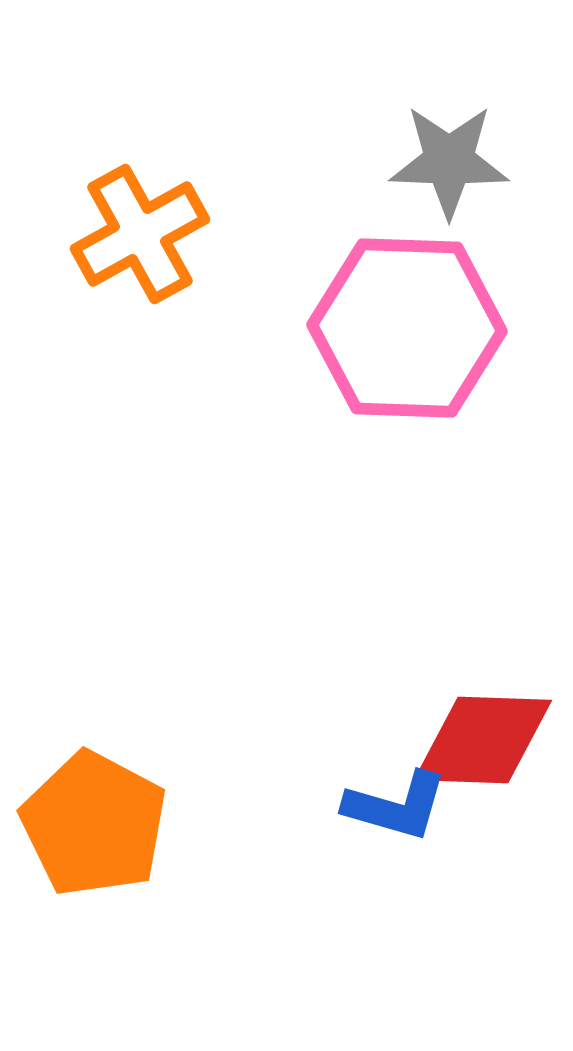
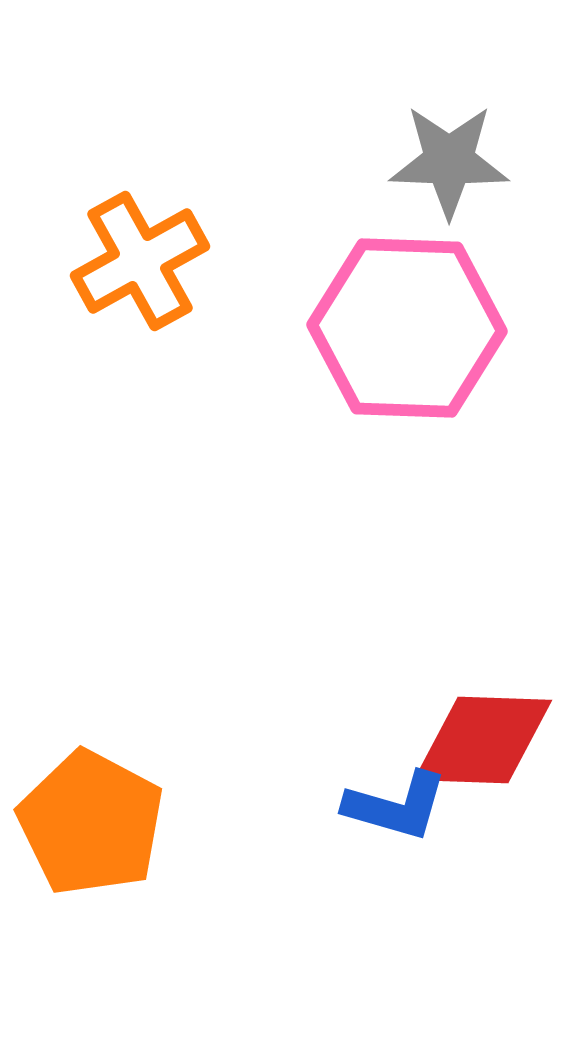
orange cross: moved 27 px down
orange pentagon: moved 3 px left, 1 px up
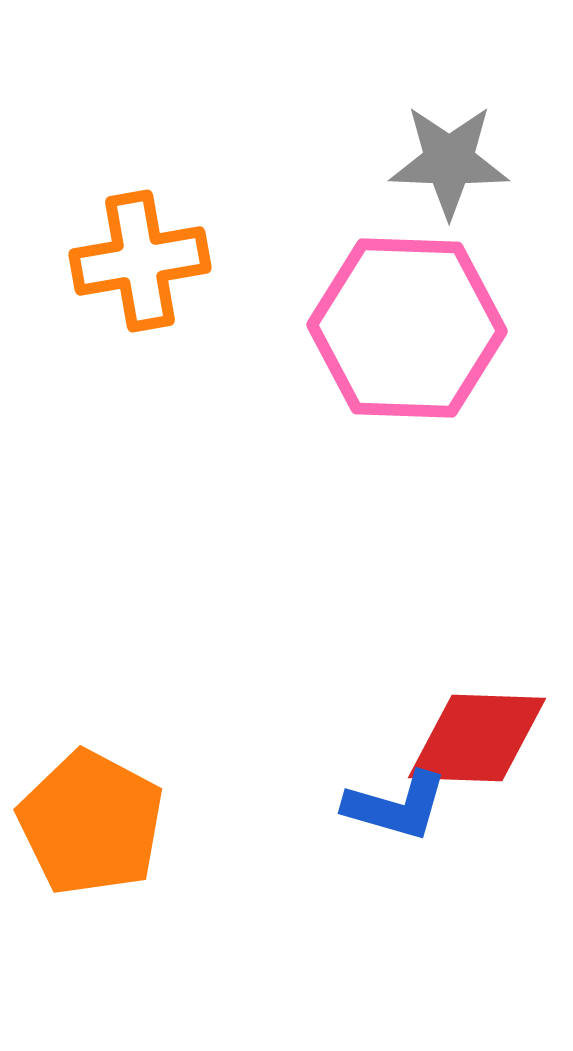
orange cross: rotated 19 degrees clockwise
red diamond: moved 6 px left, 2 px up
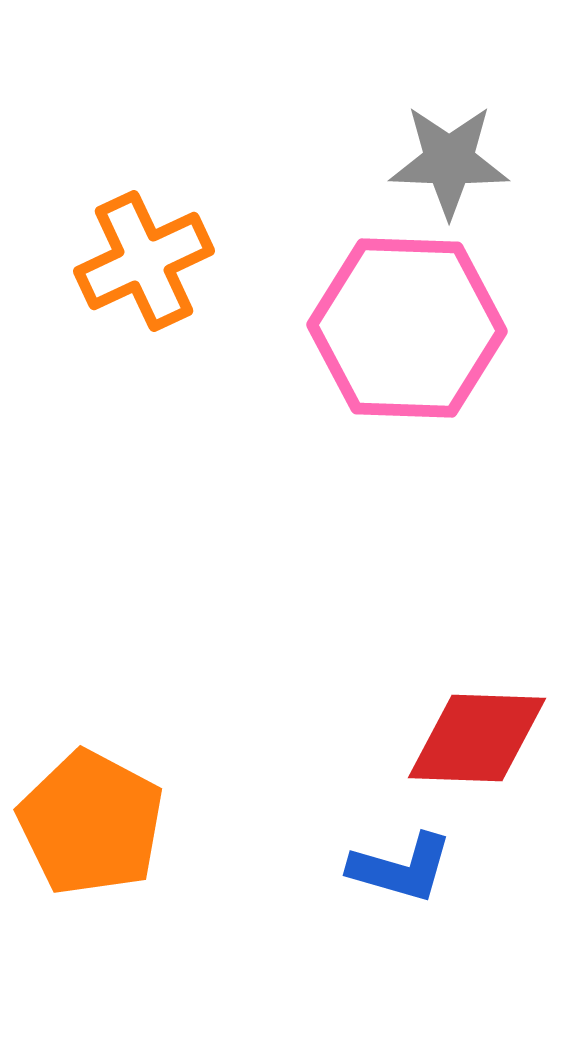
orange cross: moved 4 px right; rotated 15 degrees counterclockwise
blue L-shape: moved 5 px right, 62 px down
